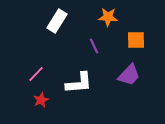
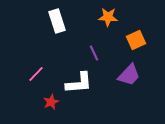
white rectangle: rotated 50 degrees counterclockwise
orange square: rotated 24 degrees counterclockwise
purple line: moved 7 px down
red star: moved 10 px right, 2 px down
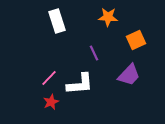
pink line: moved 13 px right, 4 px down
white L-shape: moved 1 px right, 1 px down
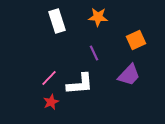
orange star: moved 10 px left
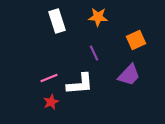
pink line: rotated 24 degrees clockwise
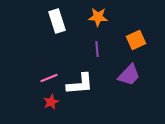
purple line: moved 3 px right, 4 px up; rotated 21 degrees clockwise
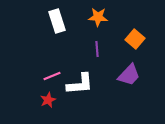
orange square: moved 1 px left, 1 px up; rotated 24 degrees counterclockwise
pink line: moved 3 px right, 2 px up
red star: moved 3 px left, 2 px up
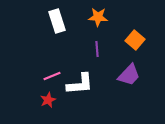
orange square: moved 1 px down
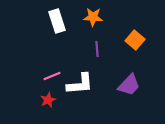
orange star: moved 5 px left
purple trapezoid: moved 10 px down
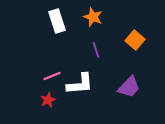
orange star: rotated 18 degrees clockwise
purple line: moved 1 px left, 1 px down; rotated 14 degrees counterclockwise
purple trapezoid: moved 2 px down
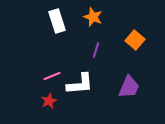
purple line: rotated 35 degrees clockwise
purple trapezoid: rotated 20 degrees counterclockwise
red star: moved 1 px right, 1 px down
